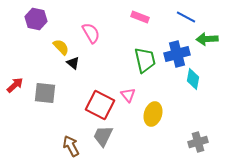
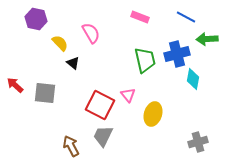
yellow semicircle: moved 1 px left, 4 px up
red arrow: rotated 96 degrees counterclockwise
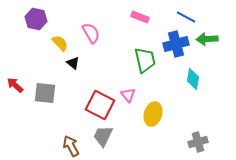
blue cross: moved 1 px left, 10 px up
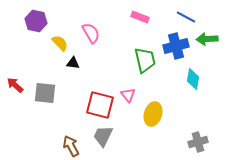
purple hexagon: moved 2 px down
blue cross: moved 2 px down
black triangle: rotated 32 degrees counterclockwise
red square: rotated 12 degrees counterclockwise
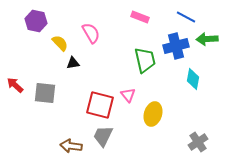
black triangle: rotated 16 degrees counterclockwise
gray cross: rotated 18 degrees counterclockwise
brown arrow: rotated 55 degrees counterclockwise
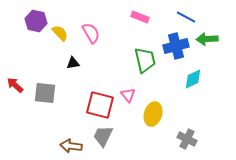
yellow semicircle: moved 10 px up
cyan diamond: rotated 55 degrees clockwise
gray cross: moved 11 px left, 3 px up; rotated 30 degrees counterclockwise
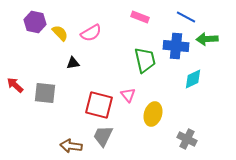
purple hexagon: moved 1 px left, 1 px down
pink semicircle: rotated 90 degrees clockwise
blue cross: rotated 20 degrees clockwise
red square: moved 1 px left
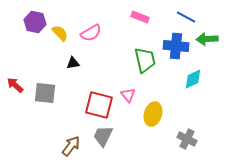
brown arrow: rotated 120 degrees clockwise
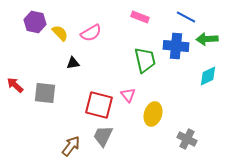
cyan diamond: moved 15 px right, 3 px up
